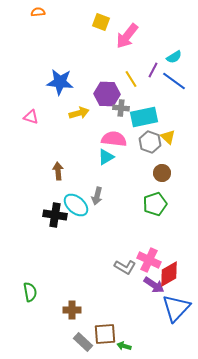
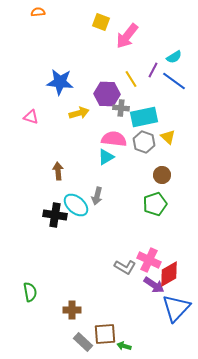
gray hexagon: moved 6 px left
brown circle: moved 2 px down
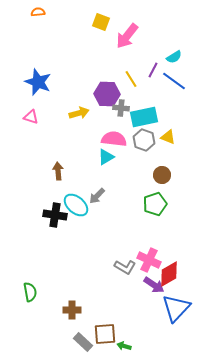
blue star: moved 22 px left; rotated 16 degrees clockwise
yellow triangle: rotated 21 degrees counterclockwise
gray hexagon: moved 2 px up
gray arrow: rotated 30 degrees clockwise
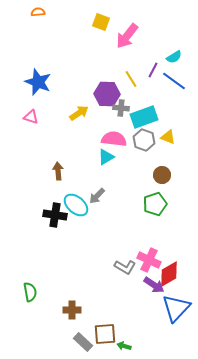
yellow arrow: rotated 18 degrees counterclockwise
cyan rectangle: rotated 8 degrees counterclockwise
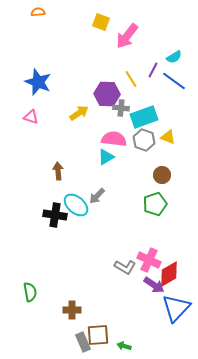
brown square: moved 7 px left, 1 px down
gray rectangle: rotated 24 degrees clockwise
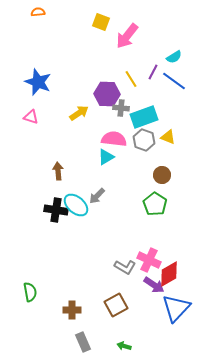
purple line: moved 2 px down
green pentagon: rotated 20 degrees counterclockwise
black cross: moved 1 px right, 5 px up
brown square: moved 18 px right, 30 px up; rotated 25 degrees counterclockwise
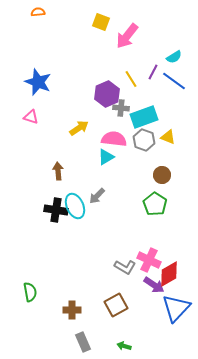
purple hexagon: rotated 25 degrees counterclockwise
yellow arrow: moved 15 px down
cyan ellipse: moved 1 px left, 1 px down; rotated 25 degrees clockwise
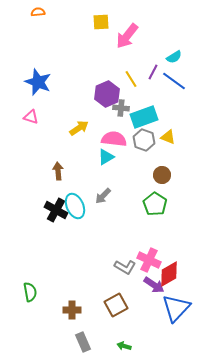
yellow square: rotated 24 degrees counterclockwise
gray arrow: moved 6 px right
black cross: rotated 20 degrees clockwise
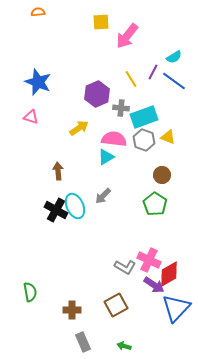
purple hexagon: moved 10 px left
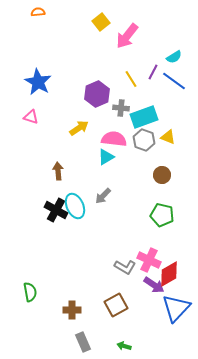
yellow square: rotated 36 degrees counterclockwise
blue star: rotated 8 degrees clockwise
green pentagon: moved 7 px right, 11 px down; rotated 20 degrees counterclockwise
